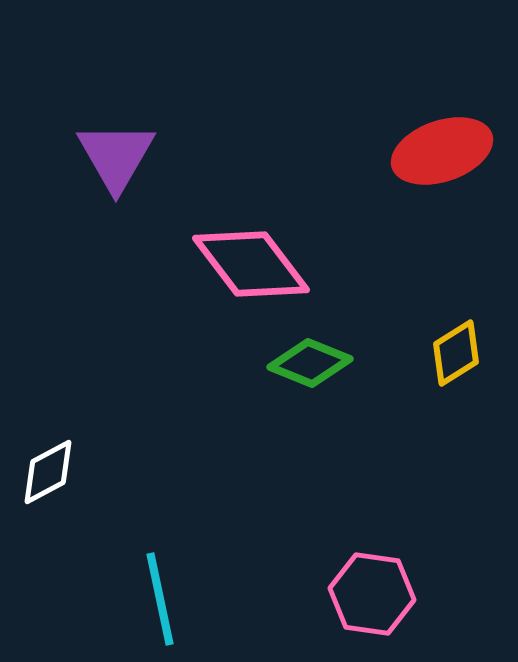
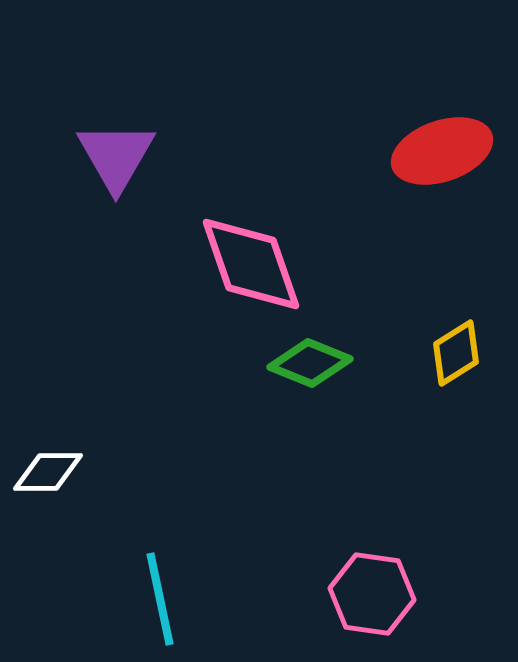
pink diamond: rotated 18 degrees clockwise
white diamond: rotated 28 degrees clockwise
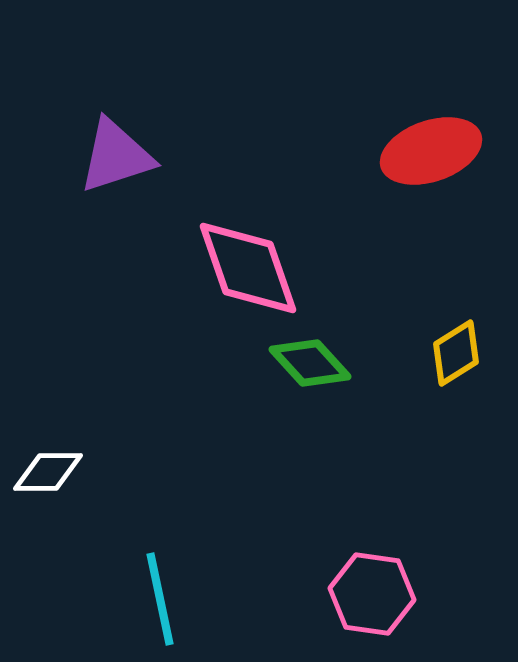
red ellipse: moved 11 px left
purple triangle: rotated 42 degrees clockwise
pink diamond: moved 3 px left, 4 px down
green diamond: rotated 26 degrees clockwise
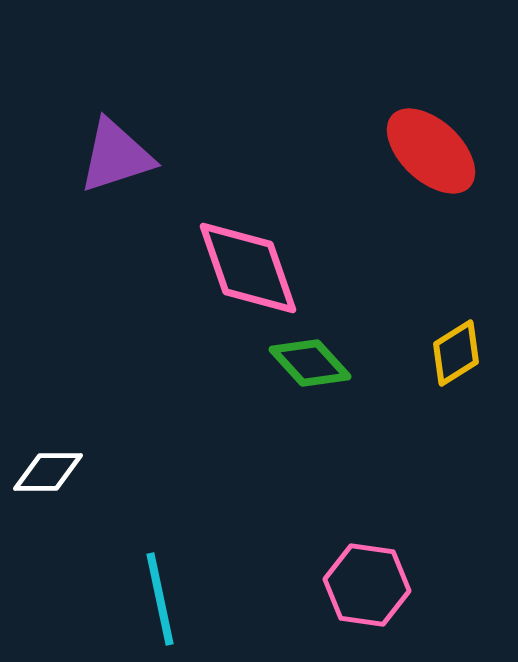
red ellipse: rotated 62 degrees clockwise
pink hexagon: moved 5 px left, 9 px up
